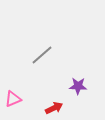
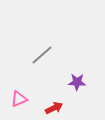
purple star: moved 1 px left, 4 px up
pink triangle: moved 6 px right
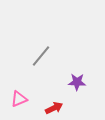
gray line: moved 1 px left, 1 px down; rotated 10 degrees counterclockwise
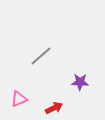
gray line: rotated 10 degrees clockwise
purple star: moved 3 px right
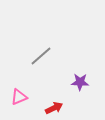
pink triangle: moved 2 px up
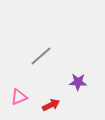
purple star: moved 2 px left
red arrow: moved 3 px left, 3 px up
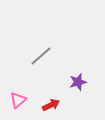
purple star: rotated 18 degrees counterclockwise
pink triangle: moved 1 px left, 3 px down; rotated 18 degrees counterclockwise
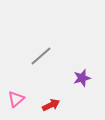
purple star: moved 4 px right, 4 px up
pink triangle: moved 2 px left, 1 px up
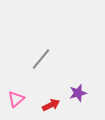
gray line: moved 3 px down; rotated 10 degrees counterclockwise
purple star: moved 4 px left, 15 px down
